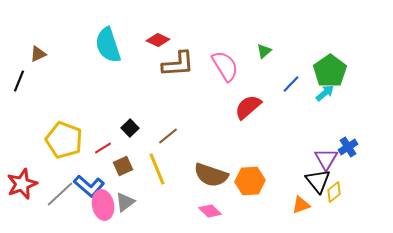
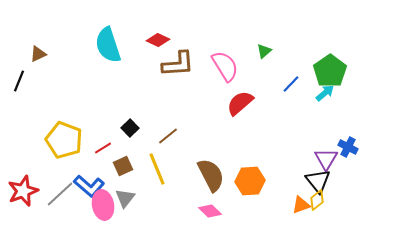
red semicircle: moved 8 px left, 4 px up
blue cross: rotated 30 degrees counterclockwise
brown semicircle: rotated 136 degrees counterclockwise
red star: moved 1 px right, 7 px down
yellow diamond: moved 17 px left, 8 px down
gray triangle: moved 4 px up; rotated 15 degrees counterclockwise
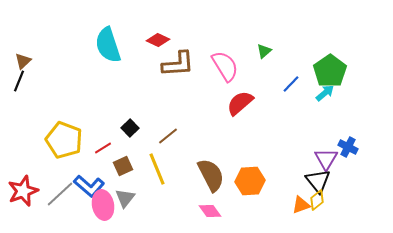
brown triangle: moved 15 px left, 7 px down; rotated 18 degrees counterclockwise
pink diamond: rotated 10 degrees clockwise
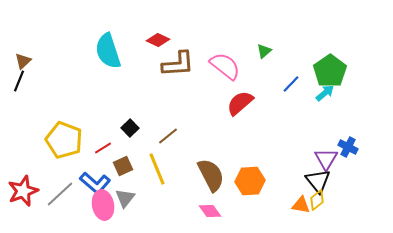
cyan semicircle: moved 6 px down
pink semicircle: rotated 20 degrees counterclockwise
blue L-shape: moved 6 px right, 3 px up
orange triangle: rotated 30 degrees clockwise
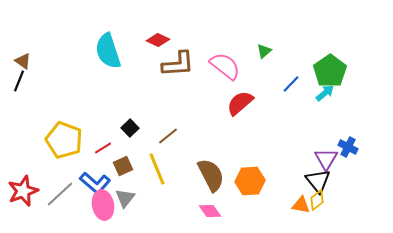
brown triangle: rotated 42 degrees counterclockwise
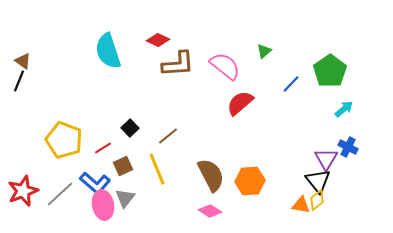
cyan arrow: moved 19 px right, 16 px down
pink diamond: rotated 20 degrees counterclockwise
